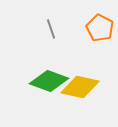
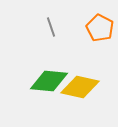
gray line: moved 2 px up
green diamond: rotated 15 degrees counterclockwise
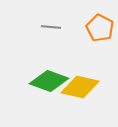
gray line: rotated 66 degrees counterclockwise
green diamond: rotated 15 degrees clockwise
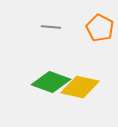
green diamond: moved 2 px right, 1 px down
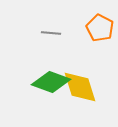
gray line: moved 6 px down
yellow diamond: rotated 60 degrees clockwise
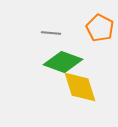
green diamond: moved 12 px right, 20 px up
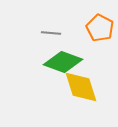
yellow diamond: moved 1 px right
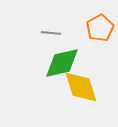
orange pentagon: rotated 16 degrees clockwise
green diamond: moved 1 px left, 1 px down; rotated 33 degrees counterclockwise
